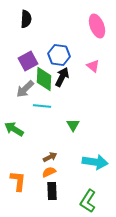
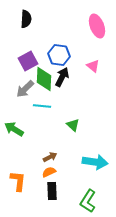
green triangle: rotated 16 degrees counterclockwise
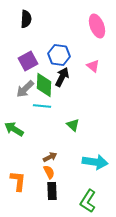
green diamond: moved 6 px down
orange semicircle: rotated 88 degrees clockwise
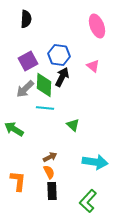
cyan line: moved 3 px right, 2 px down
green L-shape: rotated 10 degrees clockwise
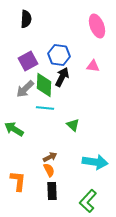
pink triangle: rotated 32 degrees counterclockwise
orange semicircle: moved 2 px up
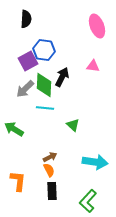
blue hexagon: moved 15 px left, 5 px up
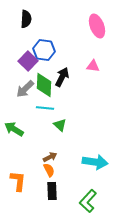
purple square: rotated 18 degrees counterclockwise
green triangle: moved 13 px left
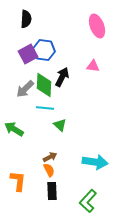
purple square: moved 7 px up; rotated 18 degrees clockwise
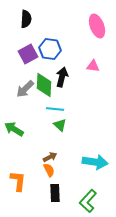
blue hexagon: moved 6 px right, 1 px up
black arrow: rotated 12 degrees counterclockwise
cyan line: moved 10 px right, 1 px down
black rectangle: moved 3 px right, 2 px down
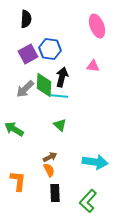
cyan line: moved 4 px right, 13 px up
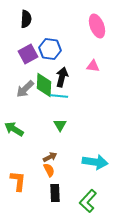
green triangle: rotated 16 degrees clockwise
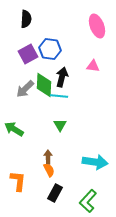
brown arrow: moved 2 px left; rotated 64 degrees counterclockwise
black rectangle: rotated 30 degrees clockwise
